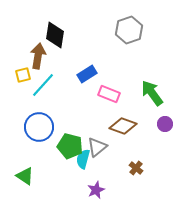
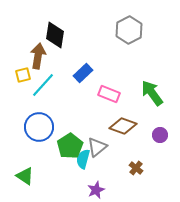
gray hexagon: rotated 8 degrees counterclockwise
blue rectangle: moved 4 px left, 1 px up; rotated 12 degrees counterclockwise
purple circle: moved 5 px left, 11 px down
green pentagon: rotated 25 degrees clockwise
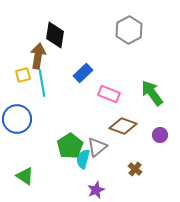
cyan line: moved 1 px left, 2 px up; rotated 52 degrees counterclockwise
blue circle: moved 22 px left, 8 px up
brown cross: moved 1 px left, 1 px down
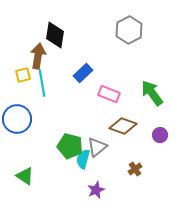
green pentagon: rotated 25 degrees counterclockwise
brown cross: rotated 16 degrees clockwise
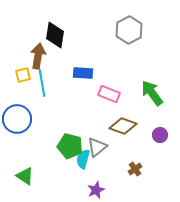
blue rectangle: rotated 48 degrees clockwise
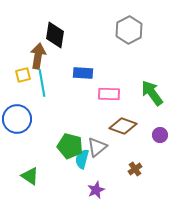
pink rectangle: rotated 20 degrees counterclockwise
cyan semicircle: moved 1 px left
green triangle: moved 5 px right
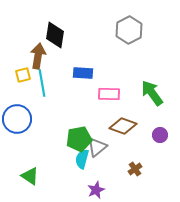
green pentagon: moved 9 px right, 7 px up; rotated 25 degrees counterclockwise
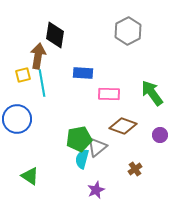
gray hexagon: moved 1 px left, 1 px down
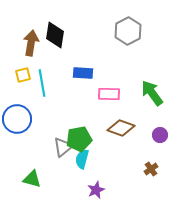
brown arrow: moved 7 px left, 13 px up
brown diamond: moved 2 px left, 2 px down
gray triangle: moved 34 px left
brown cross: moved 16 px right
green triangle: moved 2 px right, 3 px down; rotated 18 degrees counterclockwise
